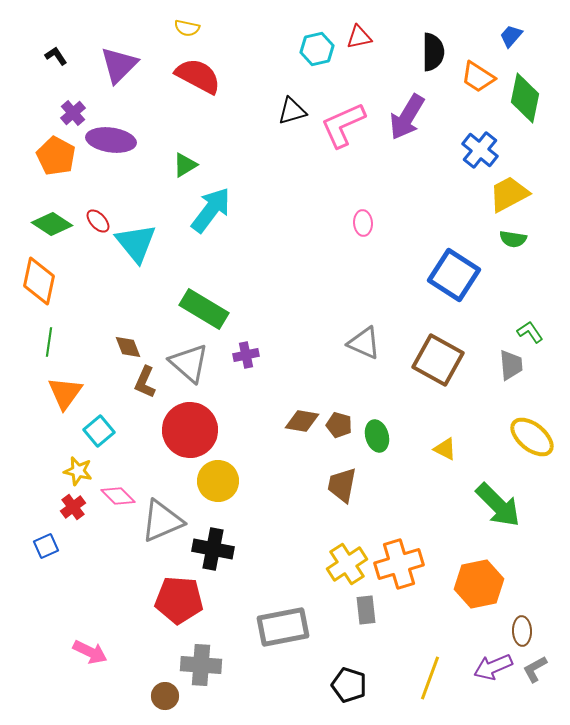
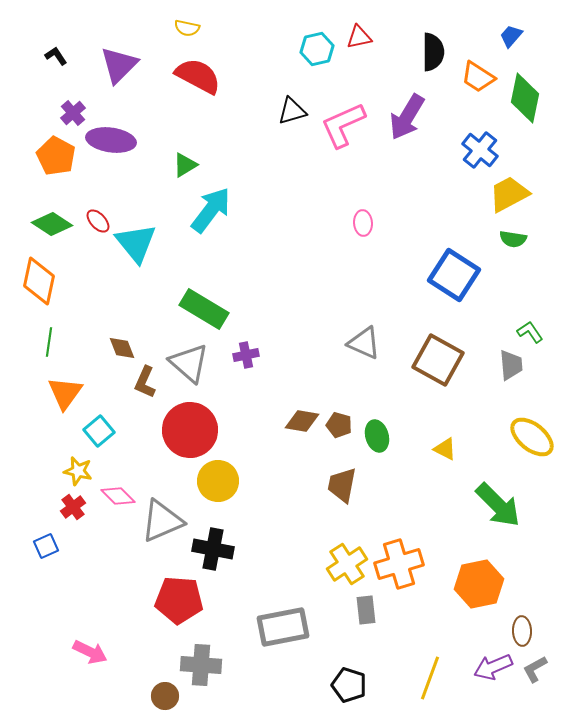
brown diamond at (128, 347): moved 6 px left, 1 px down
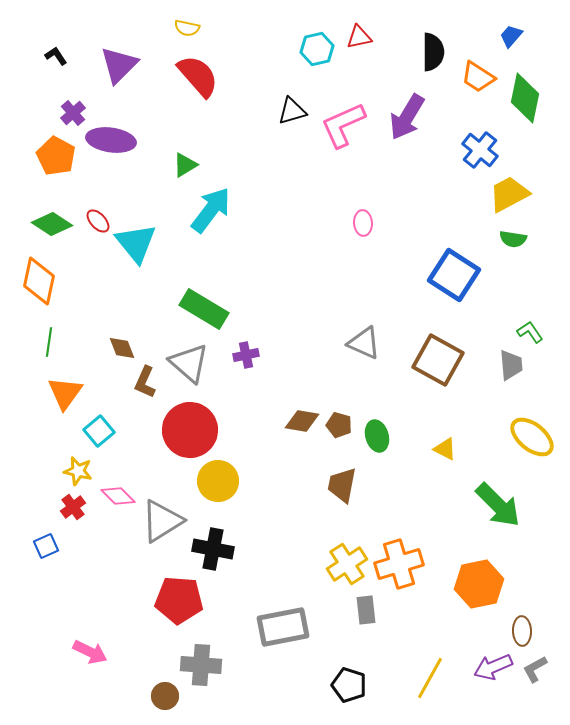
red semicircle at (198, 76): rotated 21 degrees clockwise
gray triangle at (162, 521): rotated 9 degrees counterclockwise
yellow line at (430, 678): rotated 9 degrees clockwise
